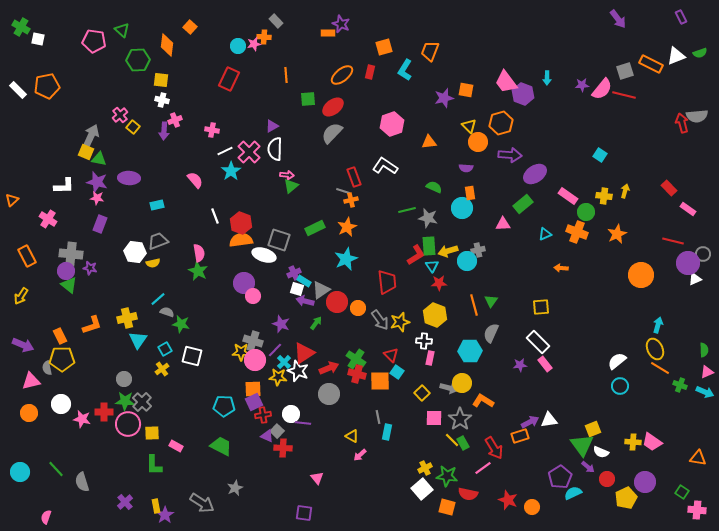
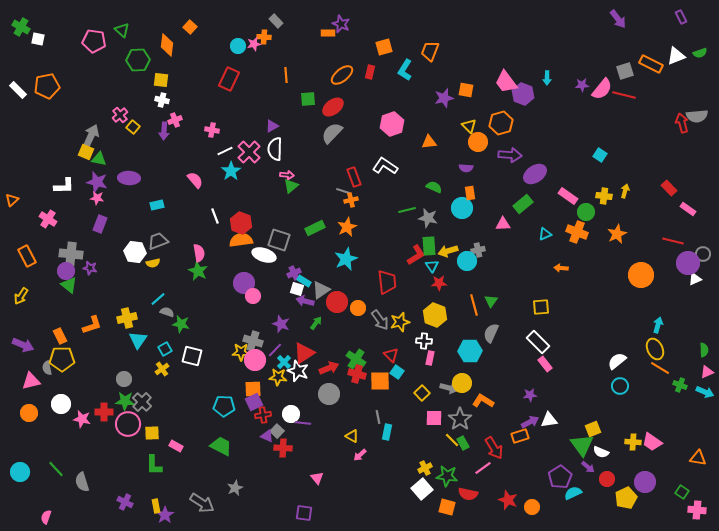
purple star at (520, 365): moved 10 px right, 30 px down
purple cross at (125, 502): rotated 21 degrees counterclockwise
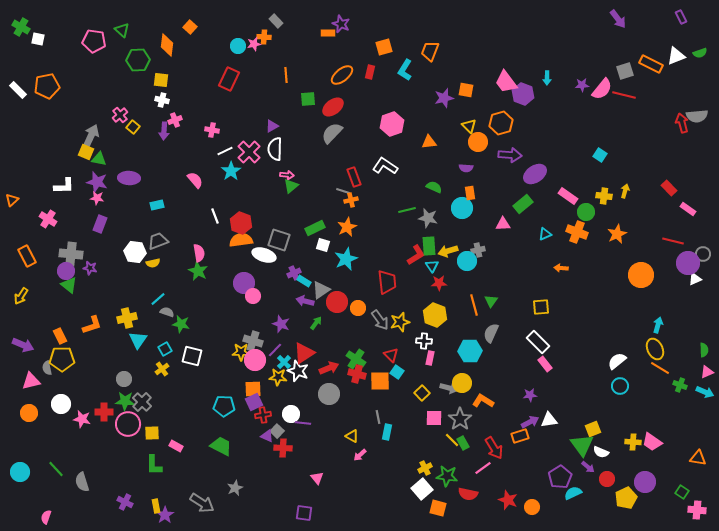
white square at (297, 289): moved 26 px right, 44 px up
orange square at (447, 507): moved 9 px left, 1 px down
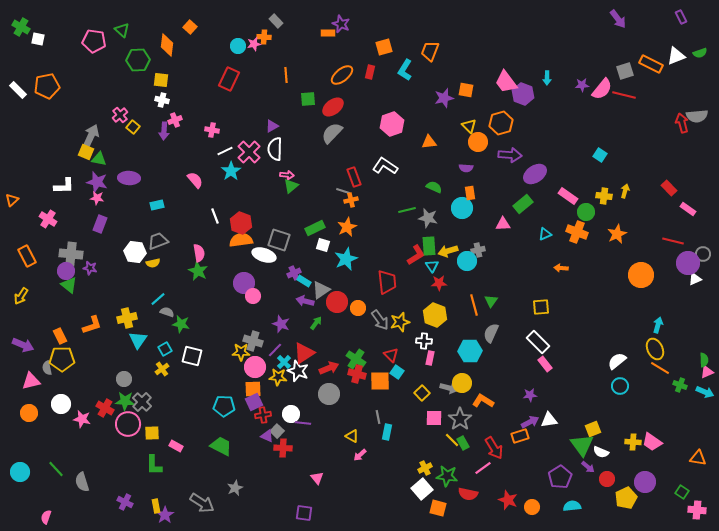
green semicircle at (704, 350): moved 10 px down
pink circle at (255, 360): moved 7 px down
red cross at (104, 412): moved 1 px right, 4 px up; rotated 30 degrees clockwise
cyan semicircle at (573, 493): moved 1 px left, 13 px down; rotated 18 degrees clockwise
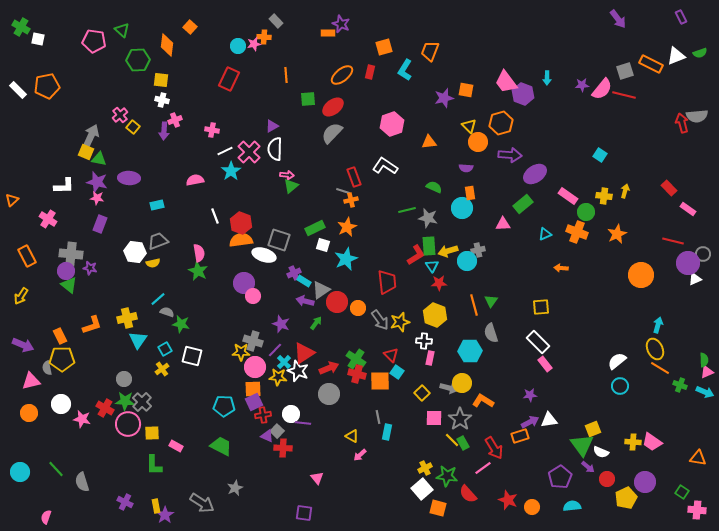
pink semicircle at (195, 180): rotated 60 degrees counterclockwise
gray semicircle at (491, 333): rotated 42 degrees counterclockwise
red semicircle at (468, 494): rotated 36 degrees clockwise
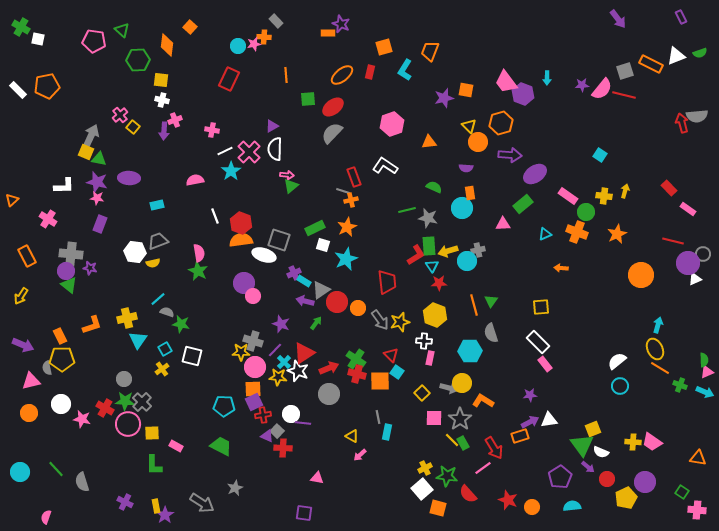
pink triangle at (317, 478): rotated 40 degrees counterclockwise
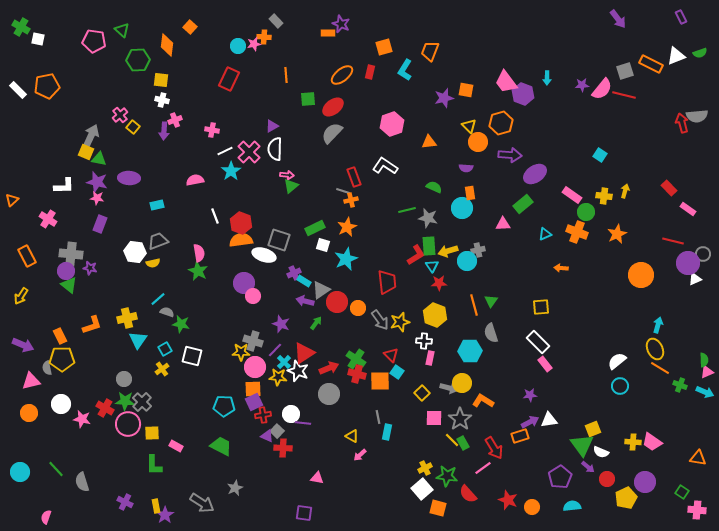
pink rectangle at (568, 196): moved 4 px right, 1 px up
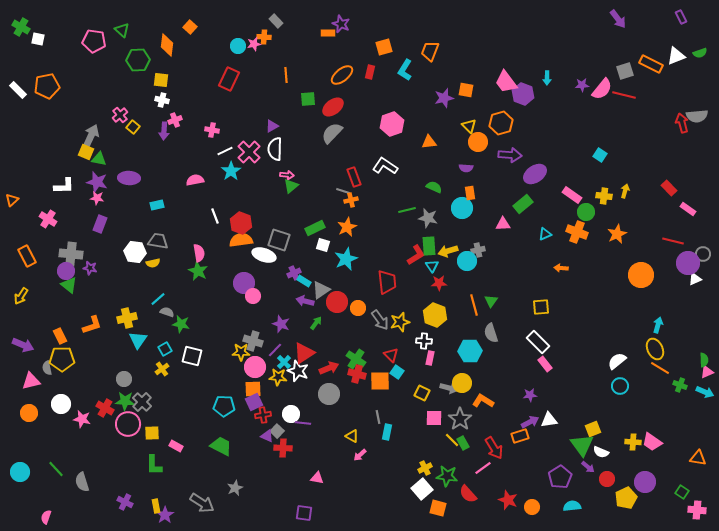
gray trapezoid at (158, 241): rotated 30 degrees clockwise
yellow square at (422, 393): rotated 21 degrees counterclockwise
